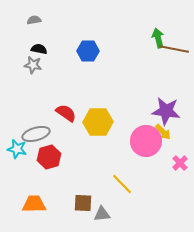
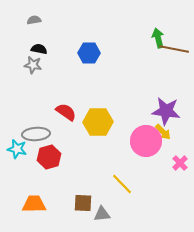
blue hexagon: moved 1 px right, 2 px down
red semicircle: moved 1 px up
gray ellipse: rotated 12 degrees clockwise
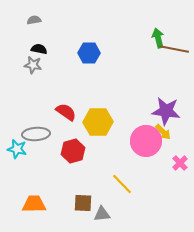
red hexagon: moved 24 px right, 6 px up
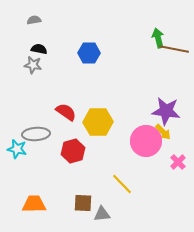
pink cross: moved 2 px left, 1 px up
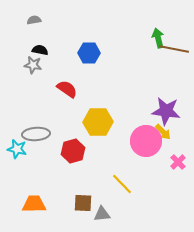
black semicircle: moved 1 px right, 1 px down
red semicircle: moved 1 px right, 23 px up
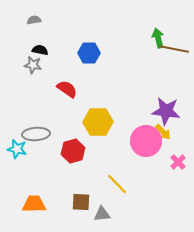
yellow line: moved 5 px left
brown square: moved 2 px left, 1 px up
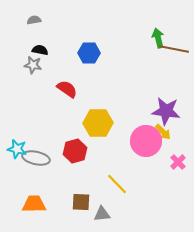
yellow hexagon: moved 1 px down
gray ellipse: moved 24 px down; rotated 16 degrees clockwise
red hexagon: moved 2 px right
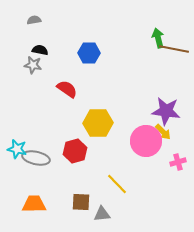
pink cross: rotated 28 degrees clockwise
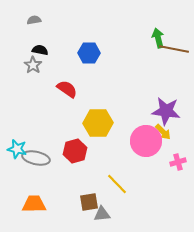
gray star: rotated 24 degrees clockwise
brown square: moved 8 px right; rotated 12 degrees counterclockwise
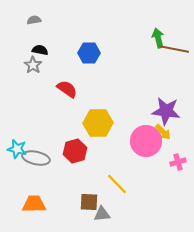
brown square: rotated 12 degrees clockwise
